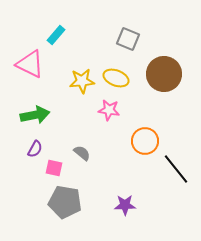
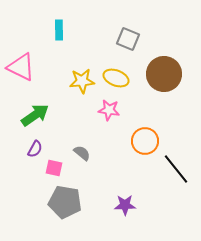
cyan rectangle: moved 3 px right, 5 px up; rotated 42 degrees counterclockwise
pink triangle: moved 9 px left, 3 px down
green arrow: rotated 24 degrees counterclockwise
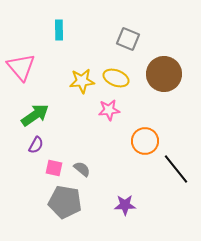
pink triangle: rotated 24 degrees clockwise
pink star: rotated 15 degrees counterclockwise
purple semicircle: moved 1 px right, 4 px up
gray semicircle: moved 16 px down
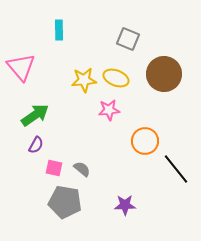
yellow star: moved 2 px right, 1 px up
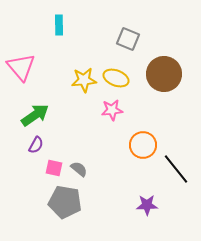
cyan rectangle: moved 5 px up
pink star: moved 3 px right
orange circle: moved 2 px left, 4 px down
gray semicircle: moved 3 px left
purple star: moved 22 px right
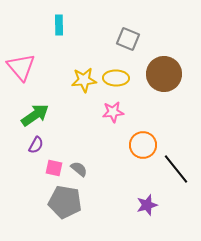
yellow ellipse: rotated 20 degrees counterclockwise
pink star: moved 1 px right, 2 px down
purple star: rotated 15 degrees counterclockwise
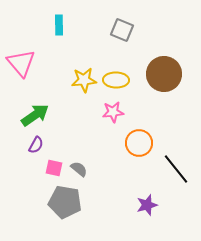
gray square: moved 6 px left, 9 px up
pink triangle: moved 4 px up
yellow ellipse: moved 2 px down
orange circle: moved 4 px left, 2 px up
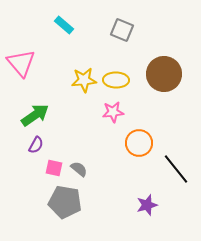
cyan rectangle: moved 5 px right; rotated 48 degrees counterclockwise
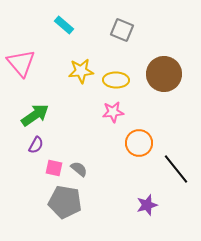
yellow star: moved 3 px left, 9 px up
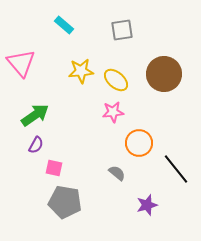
gray square: rotated 30 degrees counterclockwise
yellow ellipse: rotated 40 degrees clockwise
gray semicircle: moved 38 px right, 4 px down
